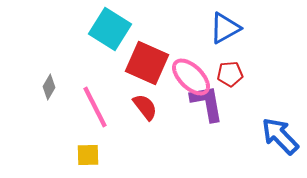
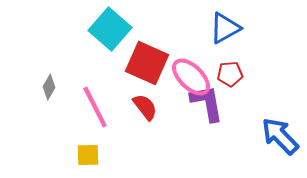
cyan square: rotated 9 degrees clockwise
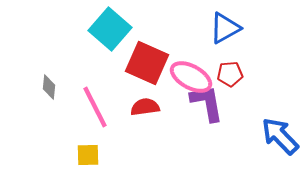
pink ellipse: rotated 15 degrees counterclockwise
gray diamond: rotated 25 degrees counterclockwise
red semicircle: rotated 60 degrees counterclockwise
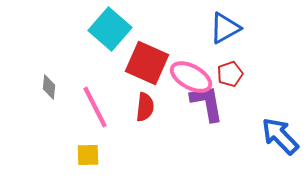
red pentagon: rotated 15 degrees counterclockwise
red semicircle: rotated 104 degrees clockwise
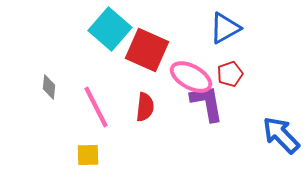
red square: moved 13 px up
pink line: moved 1 px right
blue arrow: moved 1 px right, 1 px up
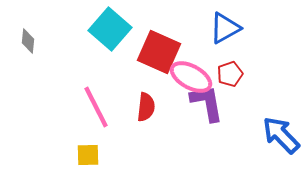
red square: moved 12 px right, 2 px down
gray diamond: moved 21 px left, 46 px up
red semicircle: moved 1 px right
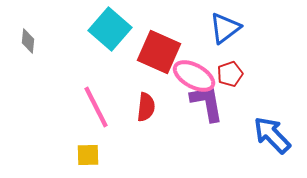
blue triangle: rotated 8 degrees counterclockwise
pink ellipse: moved 3 px right, 1 px up
blue arrow: moved 9 px left
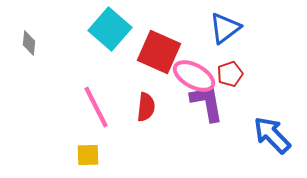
gray diamond: moved 1 px right, 2 px down
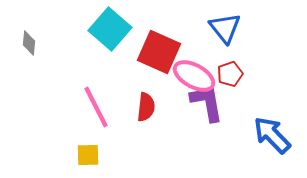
blue triangle: rotated 32 degrees counterclockwise
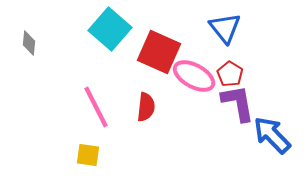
red pentagon: rotated 20 degrees counterclockwise
purple L-shape: moved 31 px right
yellow square: rotated 10 degrees clockwise
